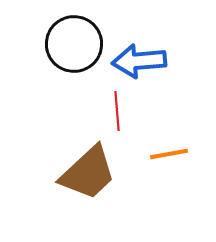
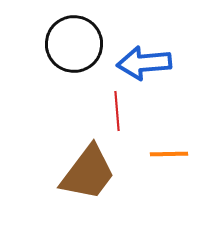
blue arrow: moved 5 px right, 2 px down
orange line: rotated 9 degrees clockwise
brown trapezoid: rotated 10 degrees counterclockwise
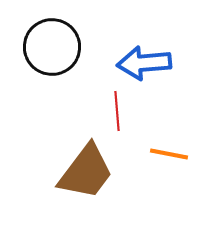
black circle: moved 22 px left, 3 px down
orange line: rotated 12 degrees clockwise
brown trapezoid: moved 2 px left, 1 px up
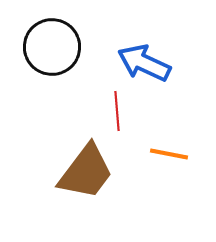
blue arrow: rotated 30 degrees clockwise
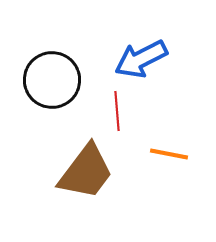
black circle: moved 33 px down
blue arrow: moved 3 px left, 4 px up; rotated 52 degrees counterclockwise
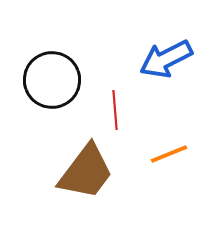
blue arrow: moved 25 px right
red line: moved 2 px left, 1 px up
orange line: rotated 33 degrees counterclockwise
